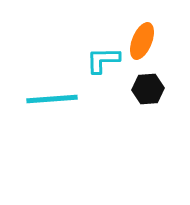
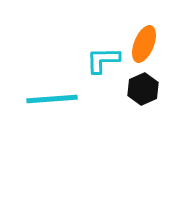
orange ellipse: moved 2 px right, 3 px down
black hexagon: moved 5 px left; rotated 20 degrees counterclockwise
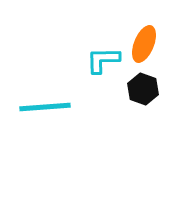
black hexagon: rotated 16 degrees counterclockwise
cyan line: moved 7 px left, 8 px down
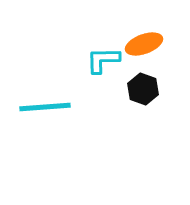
orange ellipse: rotated 48 degrees clockwise
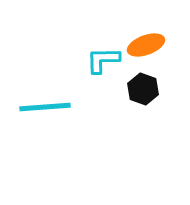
orange ellipse: moved 2 px right, 1 px down
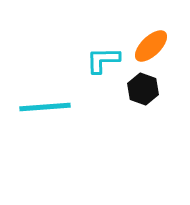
orange ellipse: moved 5 px right, 1 px down; rotated 24 degrees counterclockwise
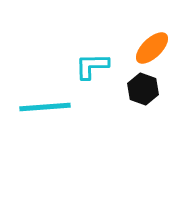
orange ellipse: moved 1 px right, 2 px down
cyan L-shape: moved 11 px left, 6 px down
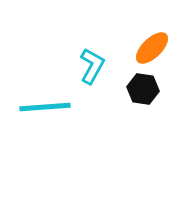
cyan L-shape: rotated 120 degrees clockwise
black hexagon: rotated 12 degrees counterclockwise
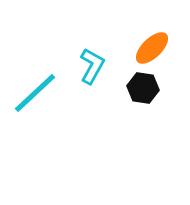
black hexagon: moved 1 px up
cyan line: moved 10 px left, 14 px up; rotated 39 degrees counterclockwise
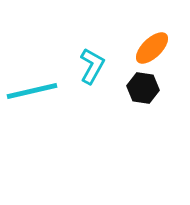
cyan line: moved 3 px left, 2 px up; rotated 30 degrees clockwise
